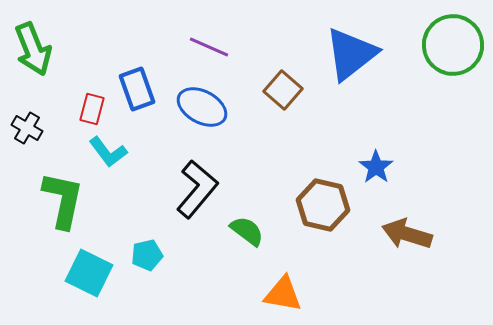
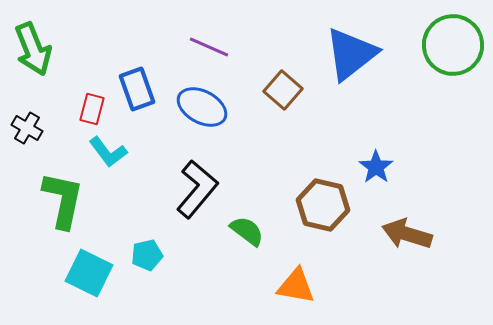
orange triangle: moved 13 px right, 8 px up
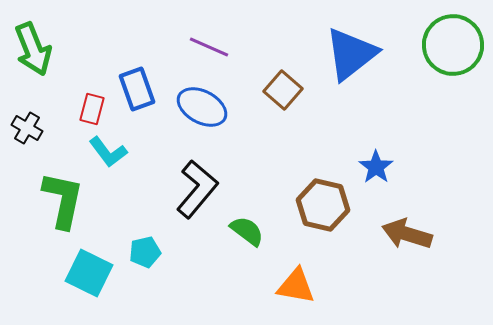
cyan pentagon: moved 2 px left, 3 px up
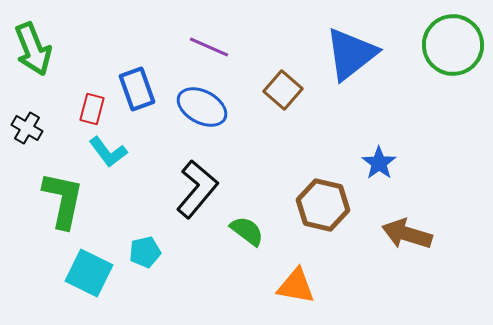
blue star: moved 3 px right, 4 px up
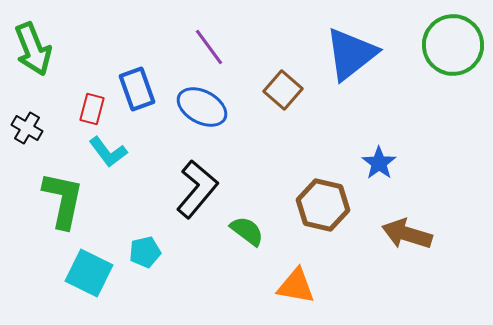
purple line: rotated 30 degrees clockwise
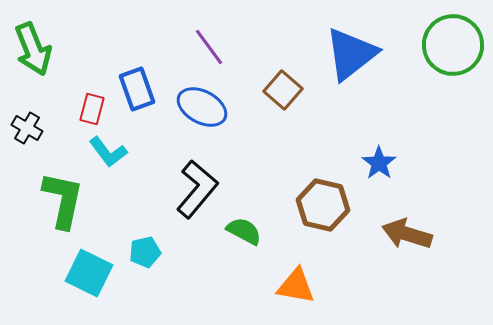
green semicircle: moved 3 px left; rotated 9 degrees counterclockwise
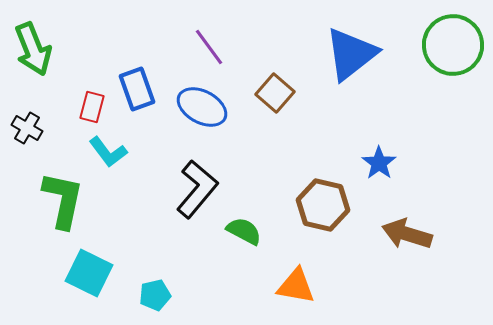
brown square: moved 8 px left, 3 px down
red rectangle: moved 2 px up
cyan pentagon: moved 10 px right, 43 px down
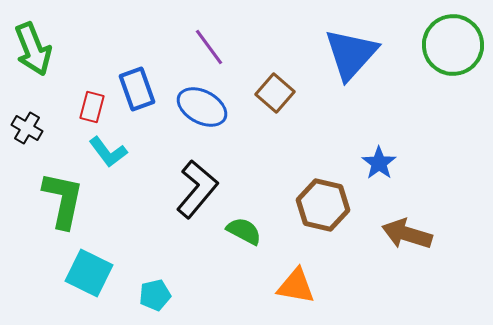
blue triangle: rotated 10 degrees counterclockwise
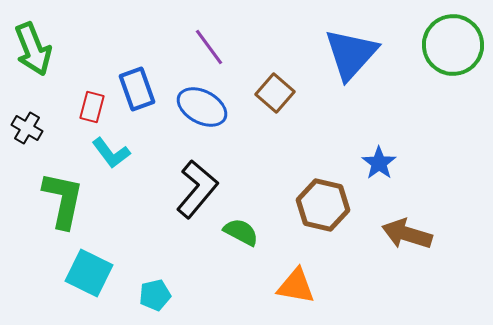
cyan L-shape: moved 3 px right, 1 px down
green semicircle: moved 3 px left, 1 px down
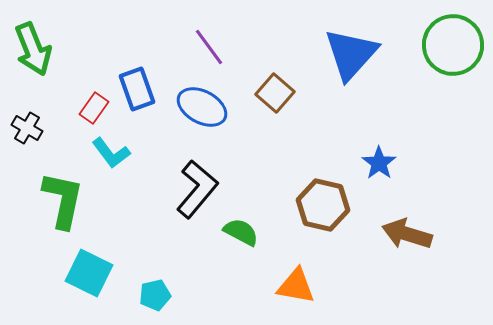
red rectangle: moved 2 px right, 1 px down; rotated 20 degrees clockwise
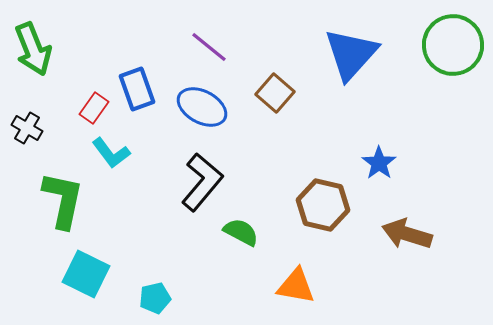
purple line: rotated 15 degrees counterclockwise
black L-shape: moved 5 px right, 7 px up
cyan square: moved 3 px left, 1 px down
cyan pentagon: moved 3 px down
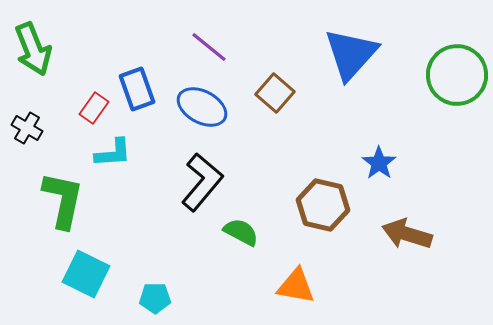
green circle: moved 4 px right, 30 px down
cyan L-shape: moved 2 px right; rotated 57 degrees counterclockwise
cyan pentagon: rotated 12 degrees clockwise
